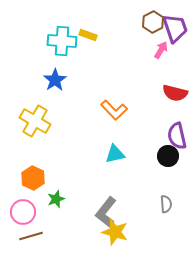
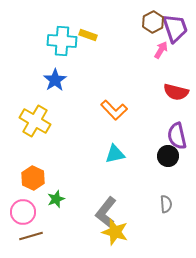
red semicircle: moved 1 px right, 1 px up
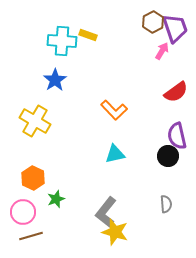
pink arrow: moved 1 px right, 1 px down
red semicircle: rotated 50 degrees counterclockwise
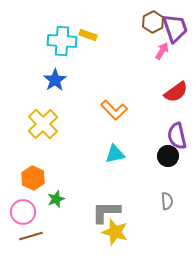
yellow cross: moved 8 px right, 3 px down; rotated 16 degrees clockwise
gray semicircle: moved 1 px right, 3 px up
gray L-shape: rotated 52 degrees clockwise
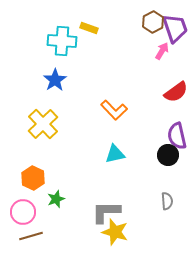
yellow rectangle: moved 1 px right, 7 px up
black circle: moved 1 px up
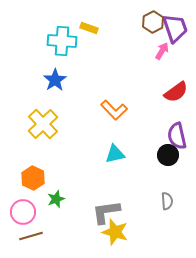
gray L-shape: rotated 8 degrees counterclockwise
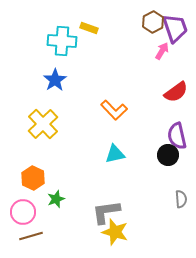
gray semicircle: moved 14 px right, 2 px up
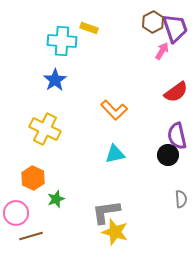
yellow cross: moved 2 px right, 5 px down; rotated 20 degrees counterclockwise
pink circle: moved 7 px left, 1 px down
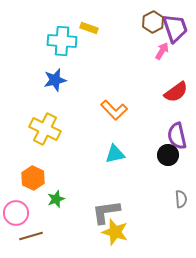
blue star: rotated 20 degrees clockwise
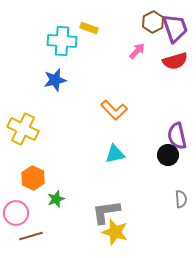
pink arrow: moved 25 px left; rotated 12 degrees clockwise
red semicircle: moved 1 px left, 31 px up; rotated 20 degrees clockwise
yellow cross: moved 22 px left
